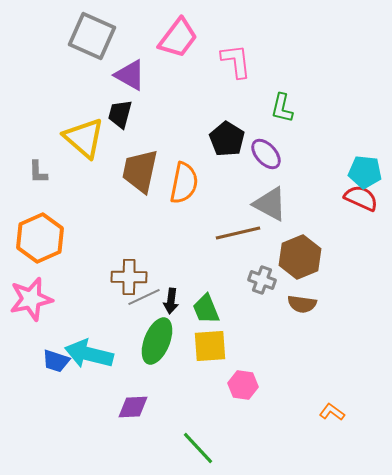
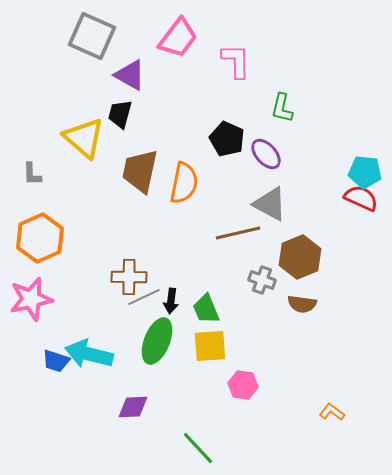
pink L-shape: rotated 6 degrees clockwise
black pentagon: rotated 8 degrees counterclockwise
gray L-shape: moved 6 px left, 2 px down
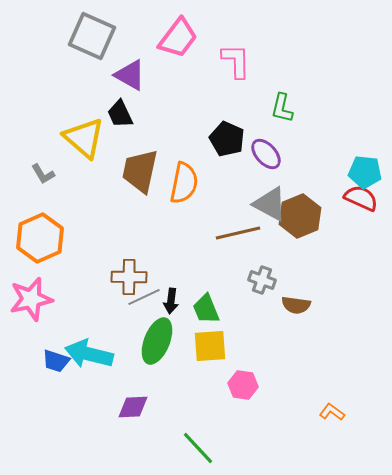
black trapezoid: rotated 40 degrees counterclockwise
gray L-shape: moved 11 px right; rotated 30 degrees counterclockwise
brown hexagon: moved 41 px up
brown semicircle: moved 6 px left, 1 px down
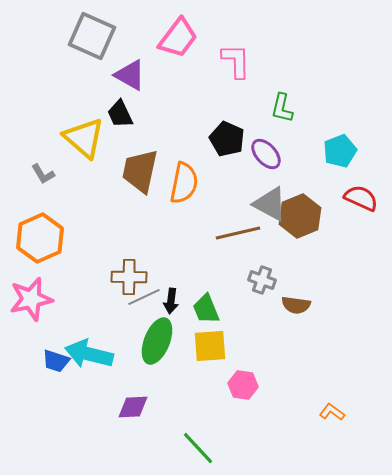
cyan pentagon: moved 25 px left, 21 px up; rotated 28 degrees counterclockwise
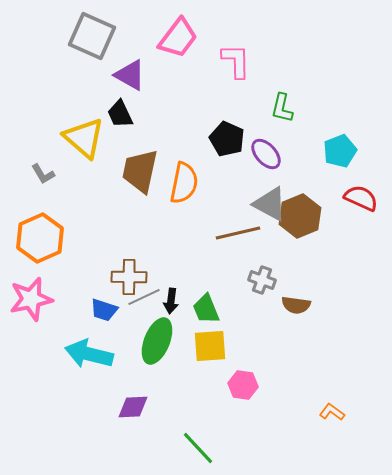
blue trapezoid: moved 48 px right, 51 px up
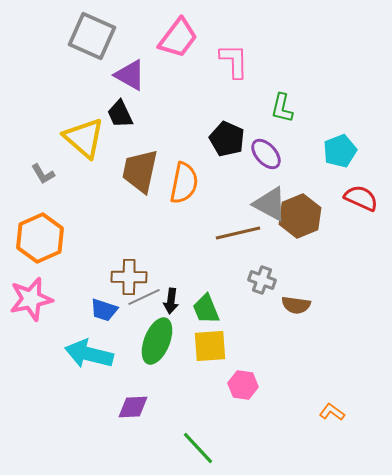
pink L-shape: moved 2 px left
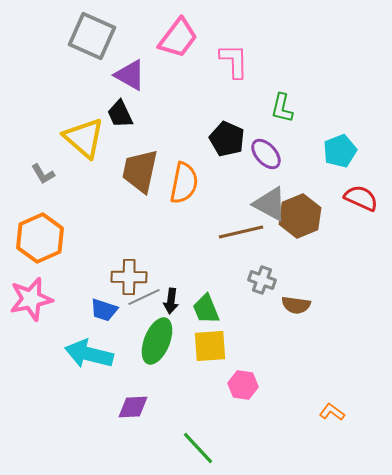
brown line: moved 3 px right, 1 px up
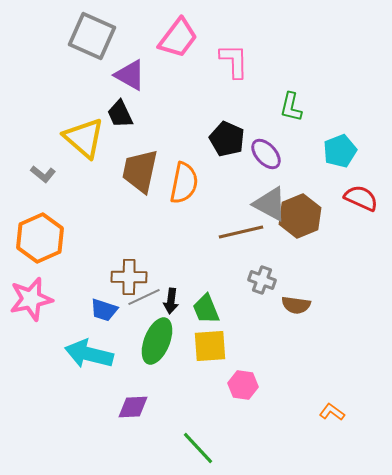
green L-shape: moved 9 px right, 1 px up
gray L-shape: rotated 20 degrees counterclockwise
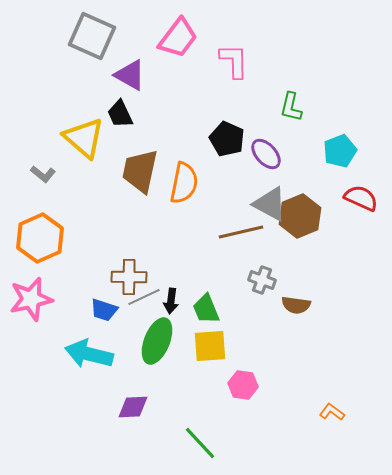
green line: moved 2 px right, 5 px up
